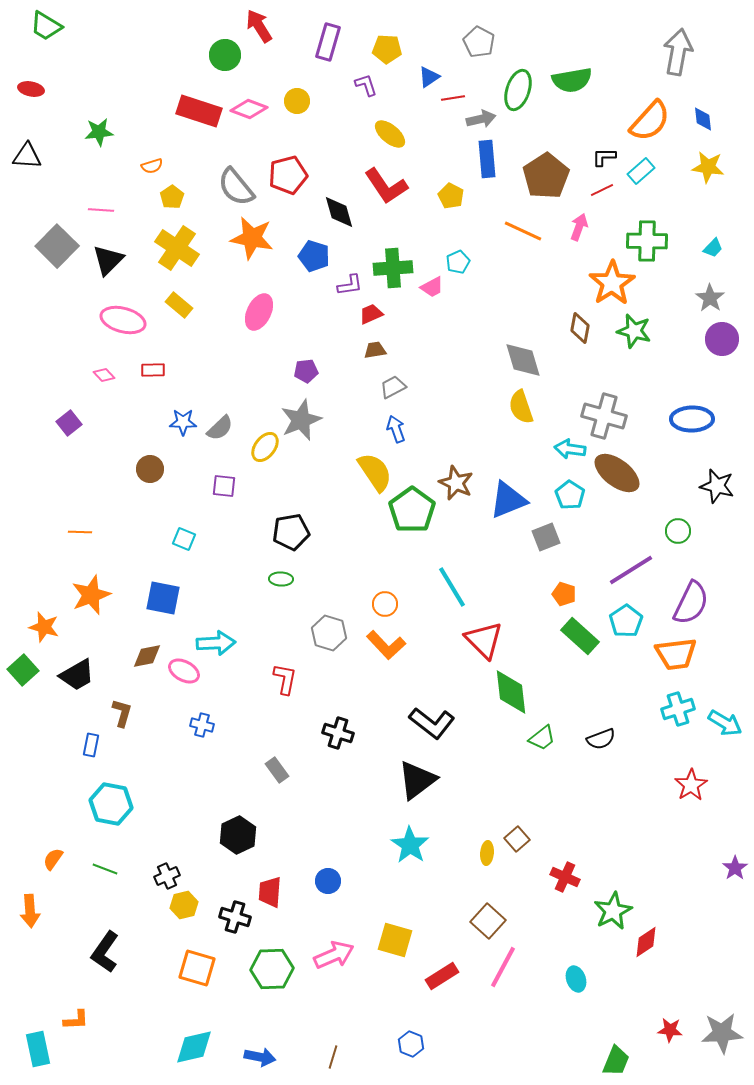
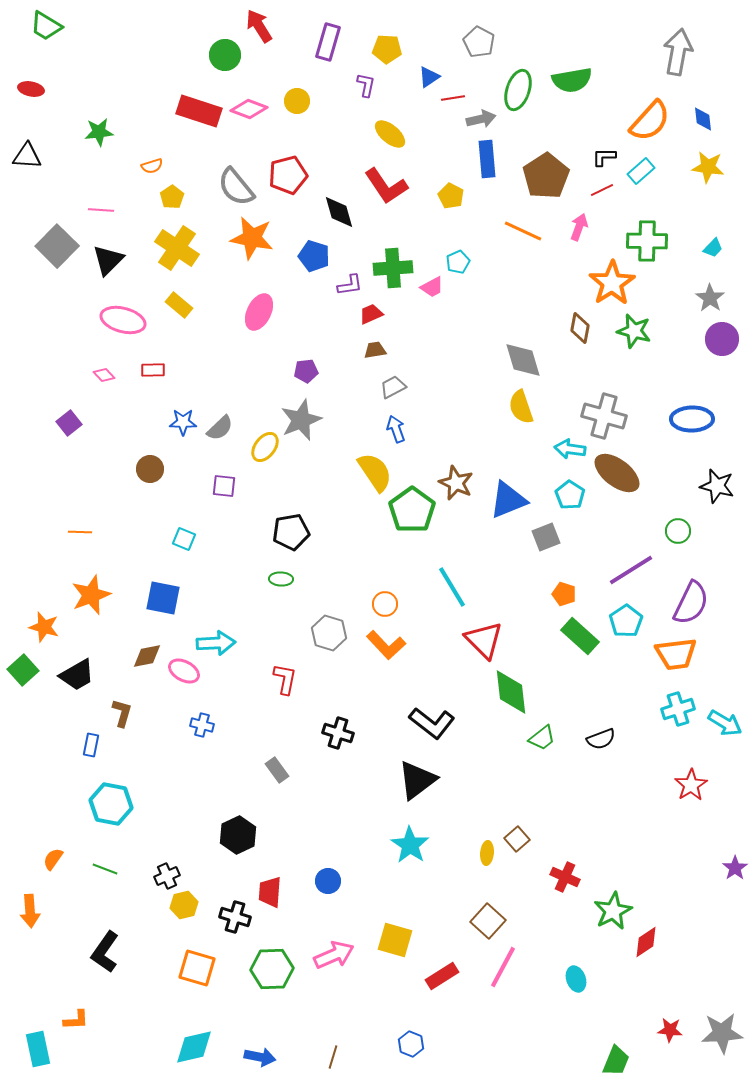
purple L-shape at (366, 85): rotated 30 degrees clockwise
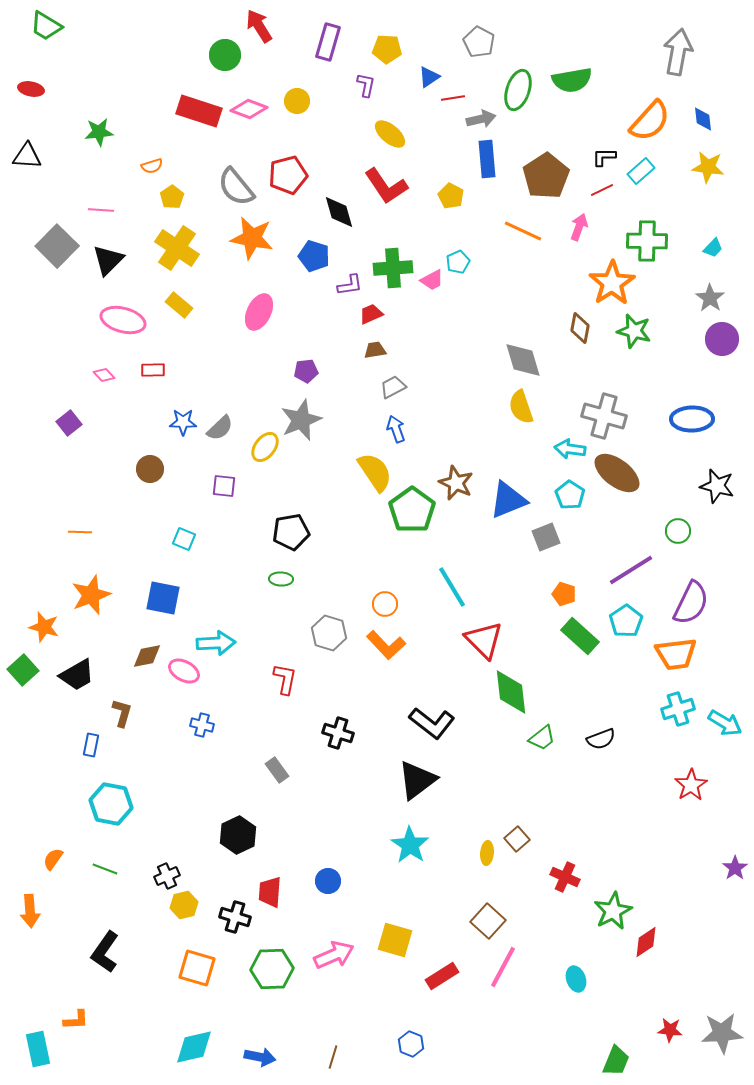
pink trapezoid at (432, 287): moved 7 px up
